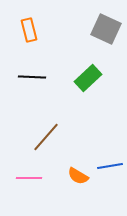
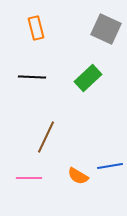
orange rectangle: moved 7 px right, 2 px up
brown line: rotated 16 degrees counterclockwise
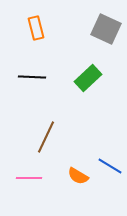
blue line: rotated 40 degrees clockwise
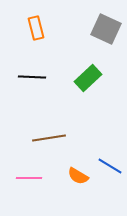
brown line: moved 3 px right, 1 px down; rotated 56 degrees clockwise
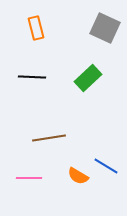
gray square: moved 1 px left, 1 px up
blue line: moved 4 px left
